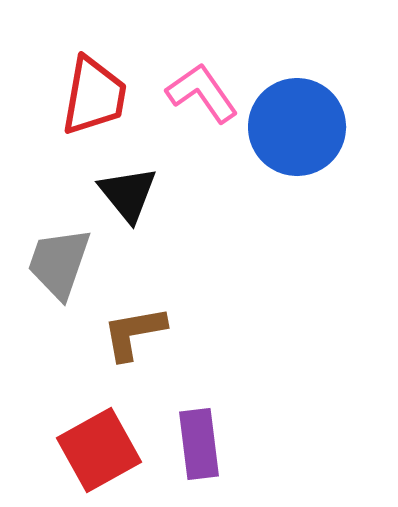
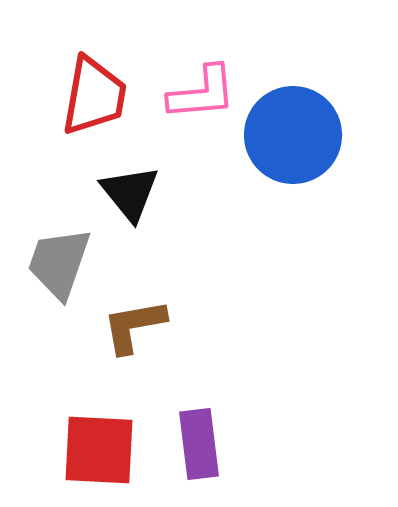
pink L-shape: rotated 120 degrees clockwise
blue circle: moved 4 px left, 8 px down
black triangle: moved 2 px right, 1 px up
brown L-shape: moved 7 px up
red square: rotated 32 degrees clockwise
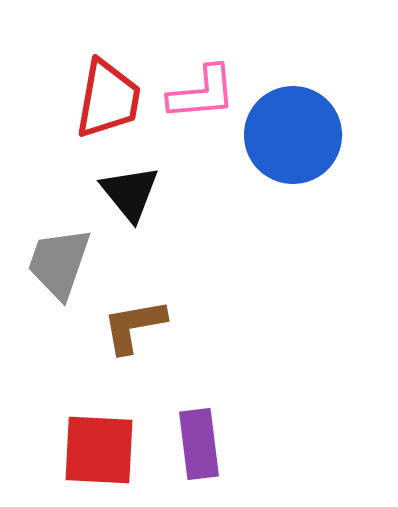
red trapezoid: moved 14 px right, 3 px down
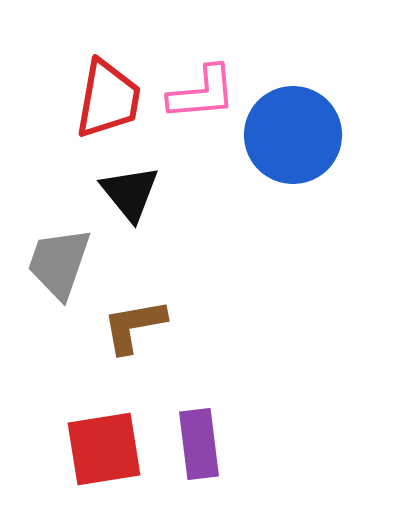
red square: moved 5 px right, 1 px up; rotated 12 degrees counterclockwise
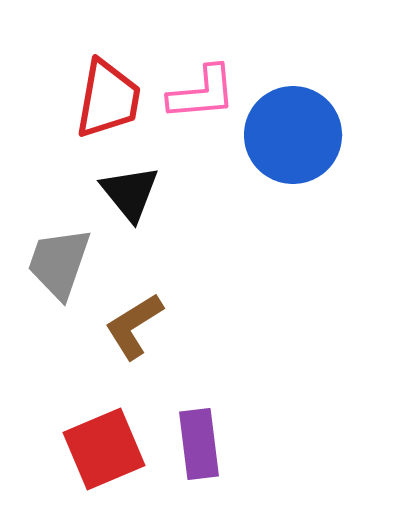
brown L-shape: rotated 22 degrees counterclockwise
red square: rotated 14 degrees counterclockwise
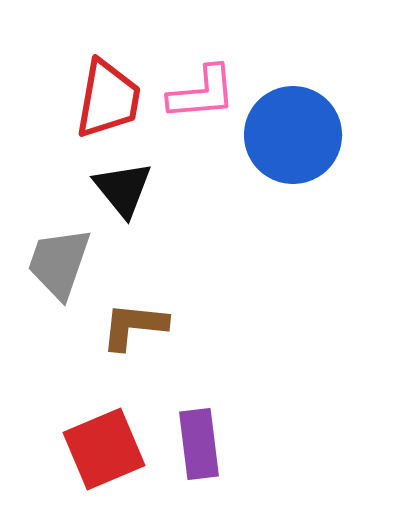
black triangle: moved 7 px left, 4 px up
brown L-shape: rotated 38 degrees clockwise
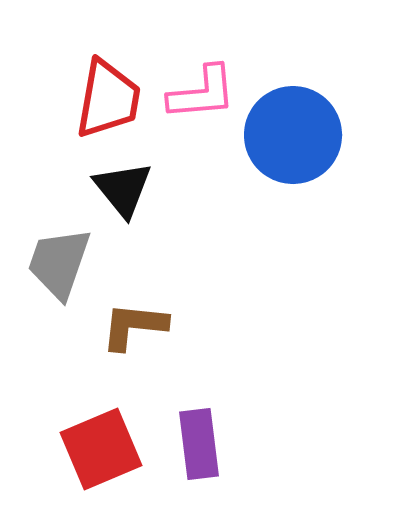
red square: moved 3 px left
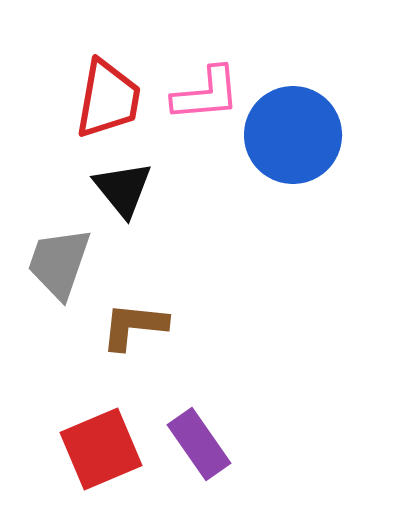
pink L-shape: moved 4 px right, 1 px down
purple rectangle: rotated 28 degrees counterclockwise
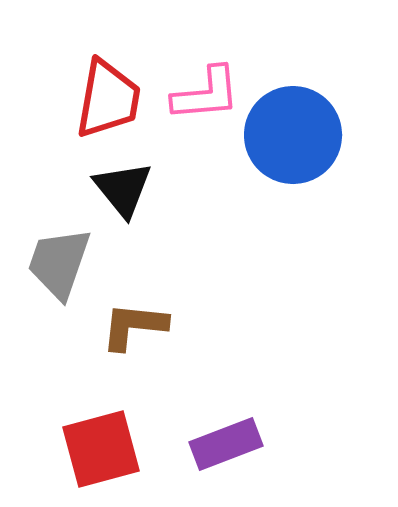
purple rectangle: moved 27 px right; rotated 76 degrees counterclockwise
red square: rotated 8 degrees clockwise
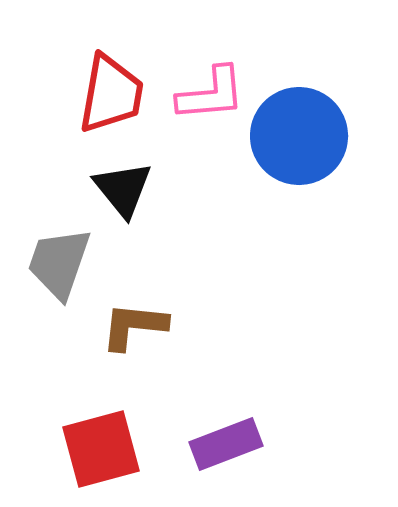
pink L-shape: moved 5 px right
red trapezoid: moved 3 px right, 5 px up
blue circle: moved 6 px right, 1 px down
